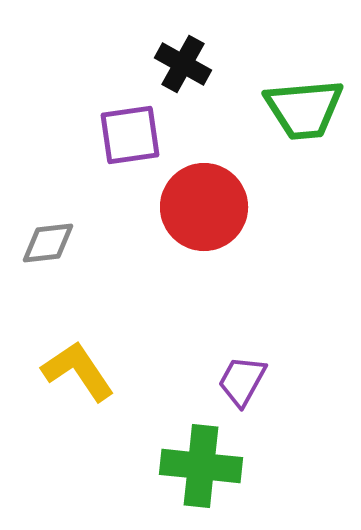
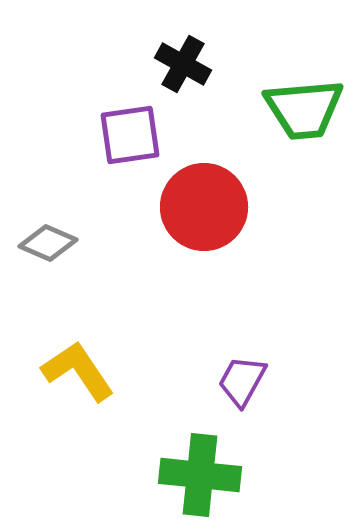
gray diamond: rotated 30 degrees clockwise
green cross: moved 1 px left, 9 px down
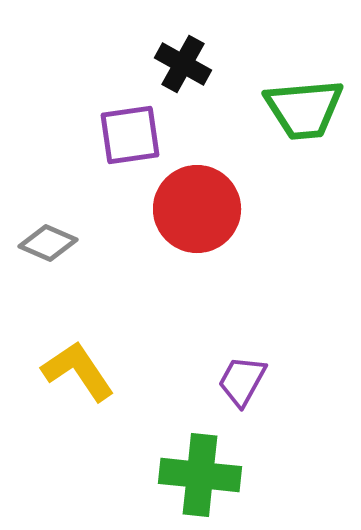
red circle: moved 7 px left, 2 px down
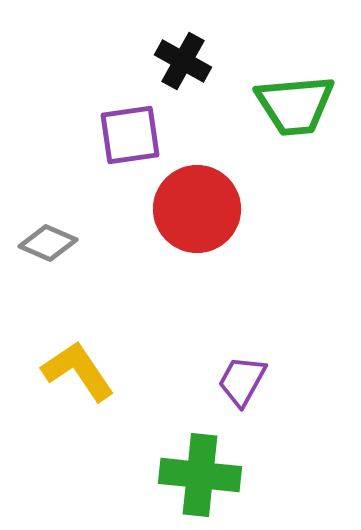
black cross: moved 3 px up
green trapezoid: moved 9 px left, 4 px up
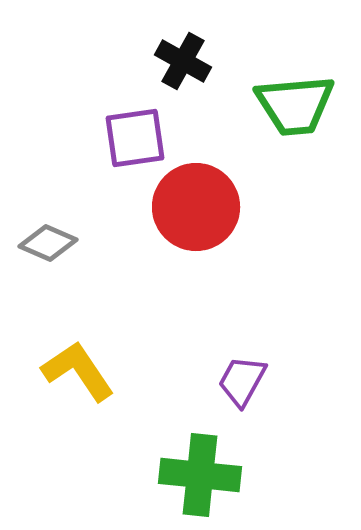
purple square: moved 5 px right, 3 px down
red circle: moved 1 px left, 2 px up
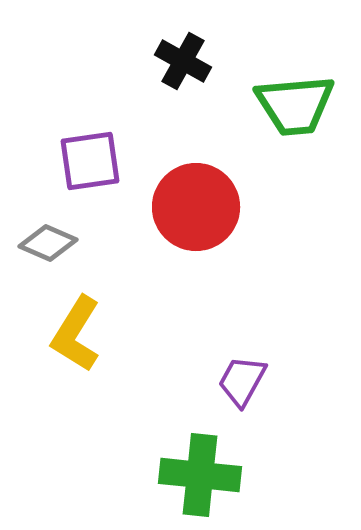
purple square: moved 45 px left, 23 px down
yellow L-shape: moved 2 px left, 37 px up; rotated 114 degrees counterclockwise
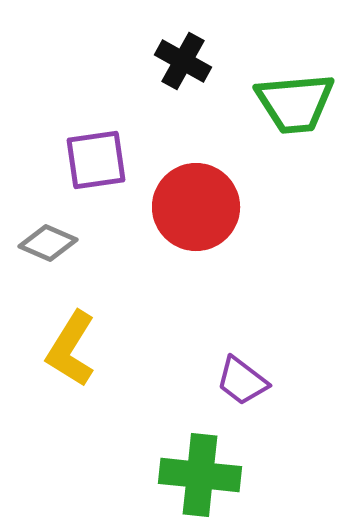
green trapezoid: moved 2 px up
purple square: moved 6 px right, 1 px up
yellow L-shape: moved 5 px left, 15 px down
purple trapezoid: rotated 82 degrees counterclockwise
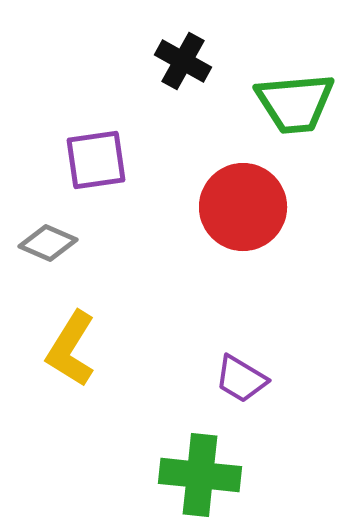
red circle: moved 47 px right
purple trapezoid: moved 1 px left, 2 px up; rotated 6 degrees counterclockwise
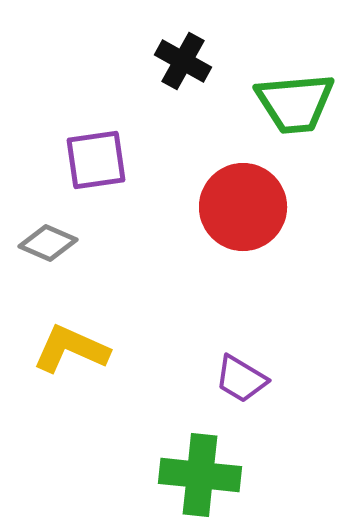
yellow L-shape: rotated 82 degrees clockwise
